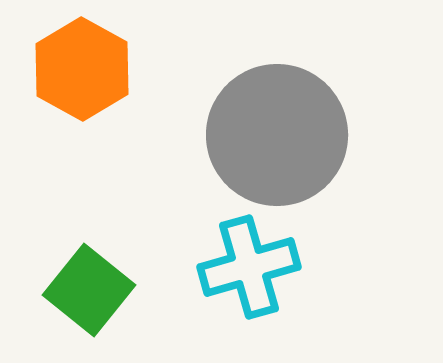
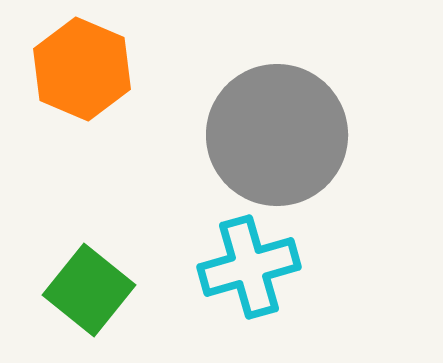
orange hexagon: rotated 6 degrees counterclockwise
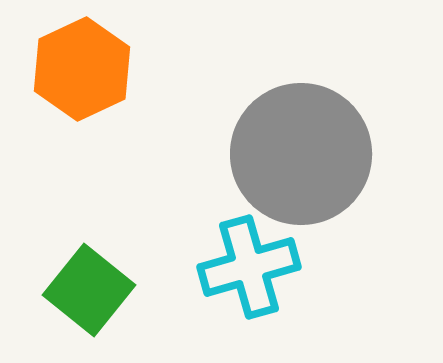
orange hexagon: rotated 12 degrees clockwise
gray circle: moved 24 px right, 19 px down
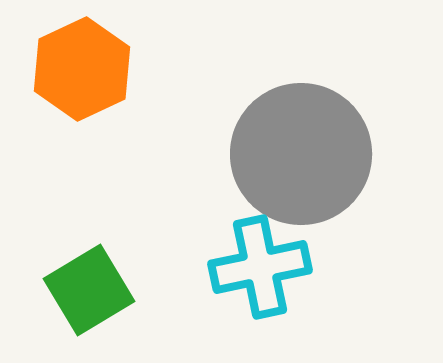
cyan cross: moved 11 px right; rotated 4 degrees clockwise
green square: rotated 20 degrees clockwise
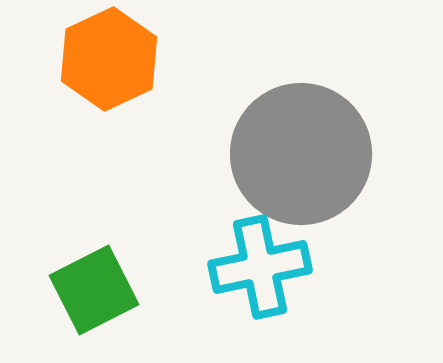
orange hexagon: moved 27 px right, 10 px up
green square: moved 5 px right; rotated 4 degrees clockwise
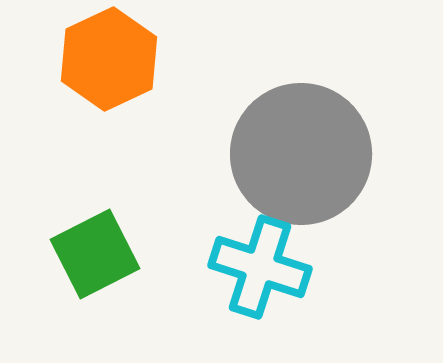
cyan cross: rotated 30 degrees clockwise
green square: moved 1 px right, 36 px up
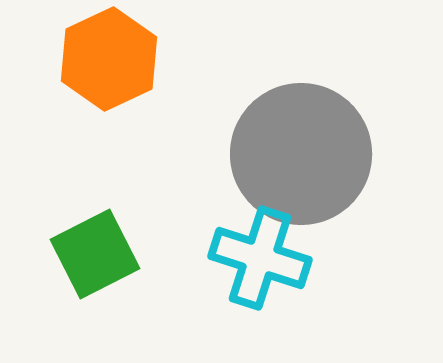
cyan cross: moved 9 px up
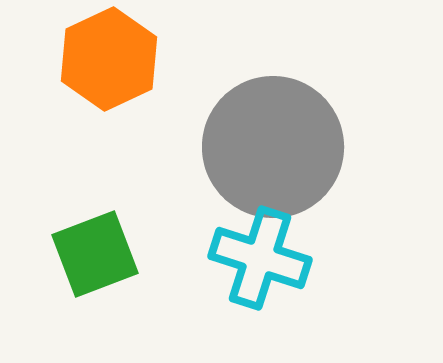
gray circle: moved 28 px left, 7 px up
green square: rotated 6 degrees clockwise
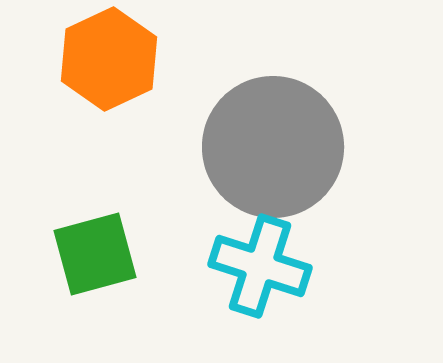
green square: rotated 6 degrees clockwise
cyan cross: moved 8 px down
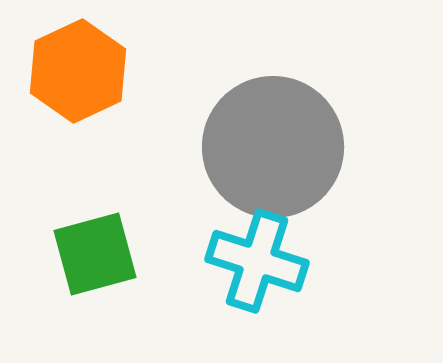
orange hexagon: moved 31 px left, 12 px down
cyan cross: moved 3 px left, 5 px up
